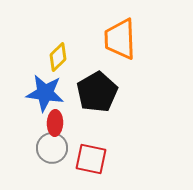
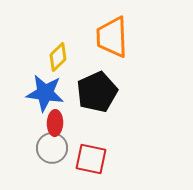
orange trapezoid: moved 8 px left, 2 px up
black pentagon: rotated 6 degrees clockwise
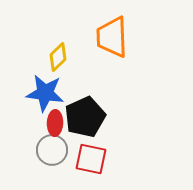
black pentagon: moved 12 px left, 25 px down
gray circle: moved 2 px down
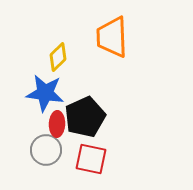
red ellipse: moved 2 px right, 1 px down
gray circle: moved 6 px left
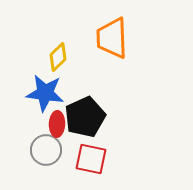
orange trapezoid: moved 1 px down
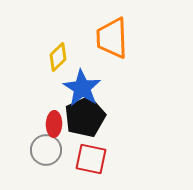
blue star: moved 37 px right, 5 px up; rotated 24 degrees clockwise
red ellipse: moved 3 px left
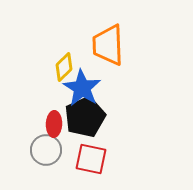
orange trapezoid: moved 4 px left, 7 px down
yellow diamond: moved 6 px right, 10 px down
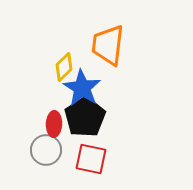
orange trapezoid: rotated 9 degrees clockwise
black pentagon: rotated 9 degrees counterclockwise
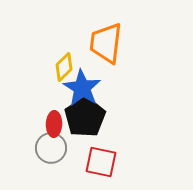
orange trapezoid: moved 2 px left, 2 px up
gray circle: moved 5 px right, 2 px up
red square: moved 10 px right, 3 px down
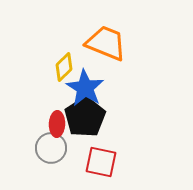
orange trapezoid: rotated 105 degrees clockwise
blue star: moved 3 px right
red ellipse: moved 3 px right
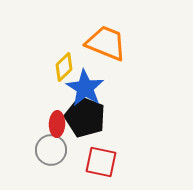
black pentagon: rotated 18 degrees counterclockwise
gray circle: moved 2 px down
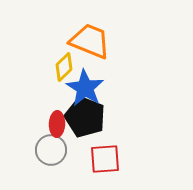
orange trapezoid: moved 16 px left, 2 px up
red square: moved 4 px right, 3 px up; rotated 16 degrees counterclockwise
